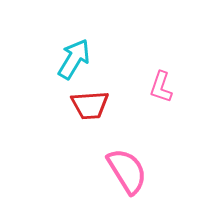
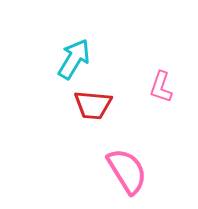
red trapezoid: moved 3 px right; rotated 9 degrees clockwise
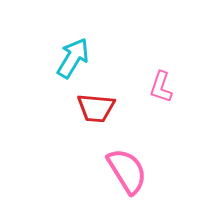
cyan arrow: moved 1 px left, 1 px up
red trapezoid: moved 3 px right, 3 px down
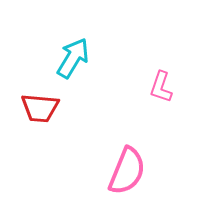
red trapezoid: moved 56 px left
pink semicircle: rotated 54 degrees clockwise
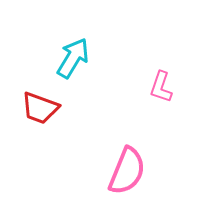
red trapezoid: rotated 15 degrees clockwise
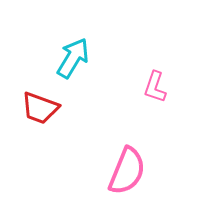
pink L-shape: moved 6 px left
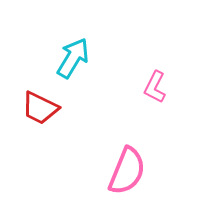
pink L-shape: rotated 8 degrees clockwise
red trapezoid: rotated 6 degrees clockwise
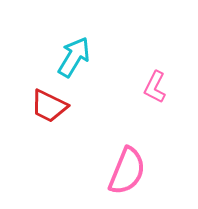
cyan arrow: moved 1 px right, 1 px up
red trapezoid: moved 9 px right, 2 px up
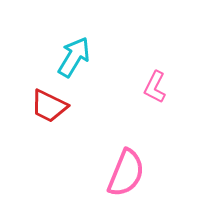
pink semicircle: moved 1 px left, 2 px down
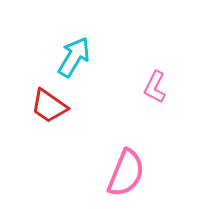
red trapezoid: rotated 9 degrees clockwise
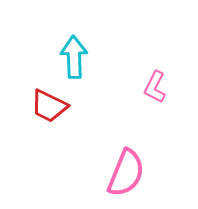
cyan arrow: rotated 33 degrees counterclockwise
red trapezoid: rotated 9 degrees counterclockwise
